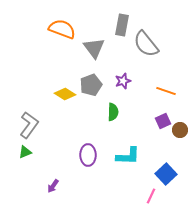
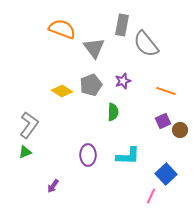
yellow diamond: moved 3 px left, 3 px up
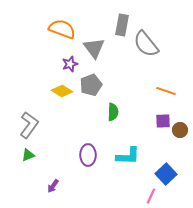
purple star: moved 53 px left, 17 px up
purple square: rotated 21 degrees clockwise
green triangle: moved 3 px right, 3 px down
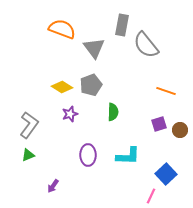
gray semicircle: moved 1 px down
purple star: moved 50 px down
yellow diamond: moved 4 px up
purple square: moved 4 px left, 3 px down; rotated 14 degrees counterclockwise
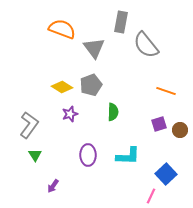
gray rectangle: moved 1 px left, 3 px up
green triangle: moved 7 px right; rotated 40 degrees counterclockwise
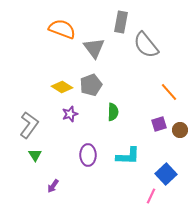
orange line: moved 3 px right, 1 px down; rotated 30 degrees clockwise
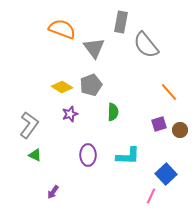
green triangle: rotated 32 degrees counterclockwise
purple arrow: moved 6 px down
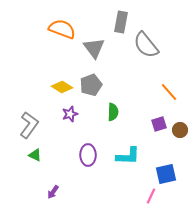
blue square: rotated 30 degrees clockwise
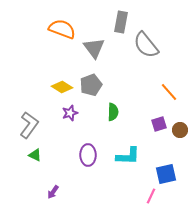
purple star: moved 1 px up
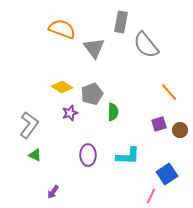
gray pentagon: moved 1 px right, 9 px down
blue square: moved 1 px right; rotated 20 degrees counterclockwise
